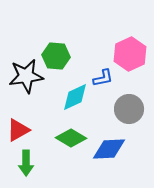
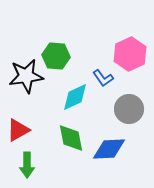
blue L-shape: rotated 65 degrees clockwise
green diamond: rotated 48 degrees clockwise
green arrow: moved 1 px right, 2 px down
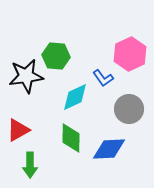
green diamond: rotated 12 degrees clockwise
green arrow: moved 3 px right
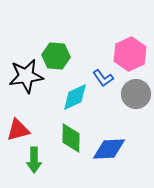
gray circle: moved 7 px right, 15 px up
red triangle: rotated 15 degrees clockwise
green arrow: moved 4 px right, 5 px up
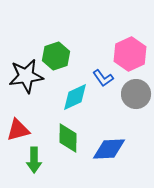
green hexagon: rotated 24 degrees counterclockwise
green diamond: moved 3 px left
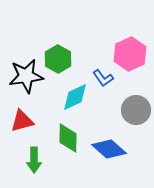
green hexagon: moved 2 px right, 3 px down; rotated 12 degrees counterclockwise
gray circle: moved 16 px down
red triangle: moved 4 px right, 9 px up
blue diamond: rotated 44 degrees clockwise
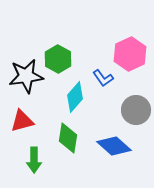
cyan diamond: rotated 24 degrees counterclockwise
green diamond: rotated 8 degrees clockwise
blue diamond: moved 5 px right, 3 px up
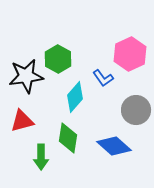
green arrow: moved 7 px right, 3 px up
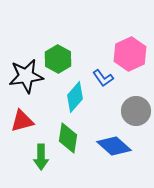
gray circle: moved 1 px down
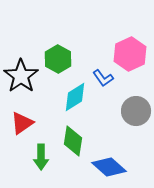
black star: moved 5 px left; rotated 28 degrees counterclockwise
cyan diamond: rotated 16 degrees clockwise
red triangle: moved 2 px down; rotated 20 degrees counterclockwise
green diamond: moved 5 px right, 3 px down
blue diamond: moved 5 px left, 21 px down
